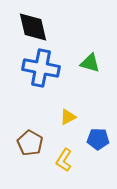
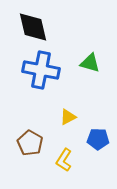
blue cross: moved 2 px down
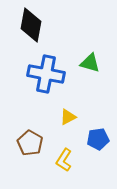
black diamond: moved 2 px left, 2 px up; rotated 24 degrees clockwise
blue cross: moved 5 px right, 4 px down
blue pentagon: rotated 10 degrees counterclockwise
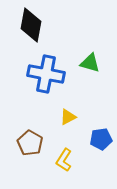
blue pentagon: moved 3 px right
